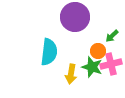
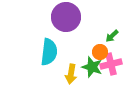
purple circle: moved 9 px left
orange circle: moved 2 px right, 1 px down
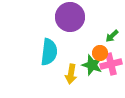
purple circle: moved 4 px right
orange circle: moved 1 px down
green star: moved 2 px up
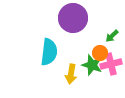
purple circle: moved 3 px right, 1 px down
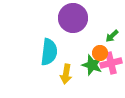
pink cross: moved 1 px up
yellow arrow: moved 5 px left
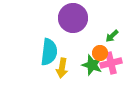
yellow arrow: moved 4 px left, 6 px up
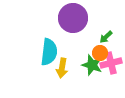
green arrow: moved 6 px left, 1 px down
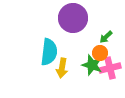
pink cross: moved 1 px left, 5 px down
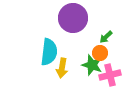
pink cross: moved 7 px down
